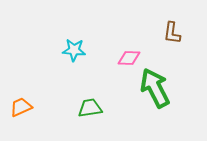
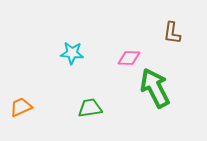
cyan star: moved 2 px left, 3 px down
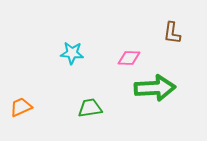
green arrow: rotated 114 degrees clockwise
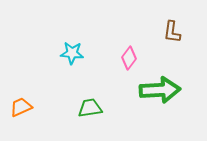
brown L-shape: moved 1 px up
pink diamond: rotated 55 degrees counterclockwise
green arrow: moved 5 px right, 2 px down
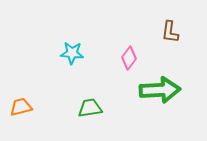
brown L-shape: moved 2 px left
orange trapezoid: rotated 10 degrees clockwise
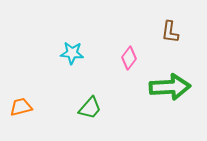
green arrow: moved 10 px right, 3 px up
green trapezoid: rotated 140 degrees clockwise
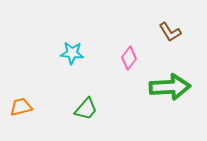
brown L-shape: rotated 40 degrees counterclockwise
green trapezoid: moved 4 px left, 1 px down
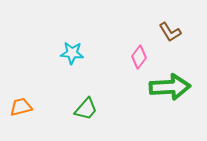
pink diamond: moved 10 px right, 1 px up
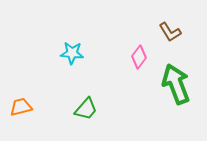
green arrow: moved 6 px right, 3 px up; rotated 108 degrees counterclockwise
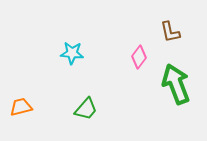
brown L-shape: rotated 20 degrees clockwise
